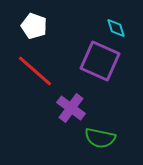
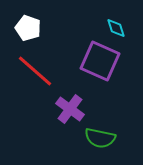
white pentagon: moved 6 px left, 2 px down
purple cross: moved 1 px left, 1 px down
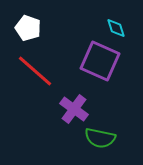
purple cross: moved 4 px right
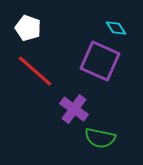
cyan diamond: rotated 15 degrees counterclockwise
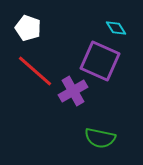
purple cross: moved 1 px left, 18 px up; rotated 24 degrees clockwise
